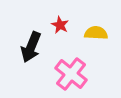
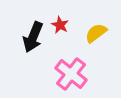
yellow semicircle: rotated 40 degrees counterclockwise
black arrow: moved 2 px right, 10 px up
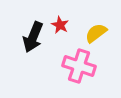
pink cross: moved 8 px right, 8 px up; rotated 20 degrees counterclockwise
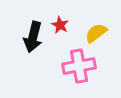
black arrow: rotated 8 degrees counterclockwise
pink cross: rotated 28 degrees counterclockwise
